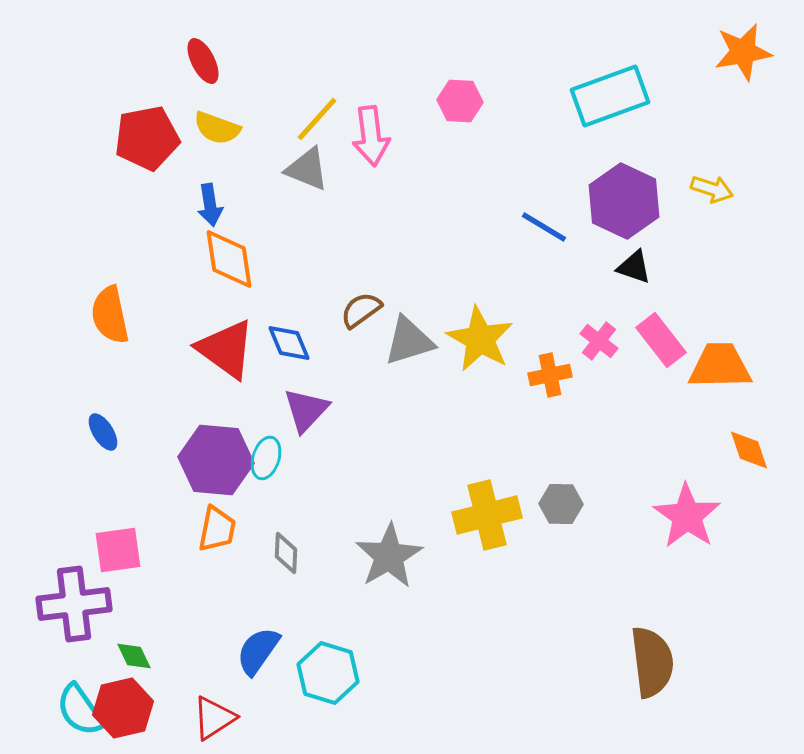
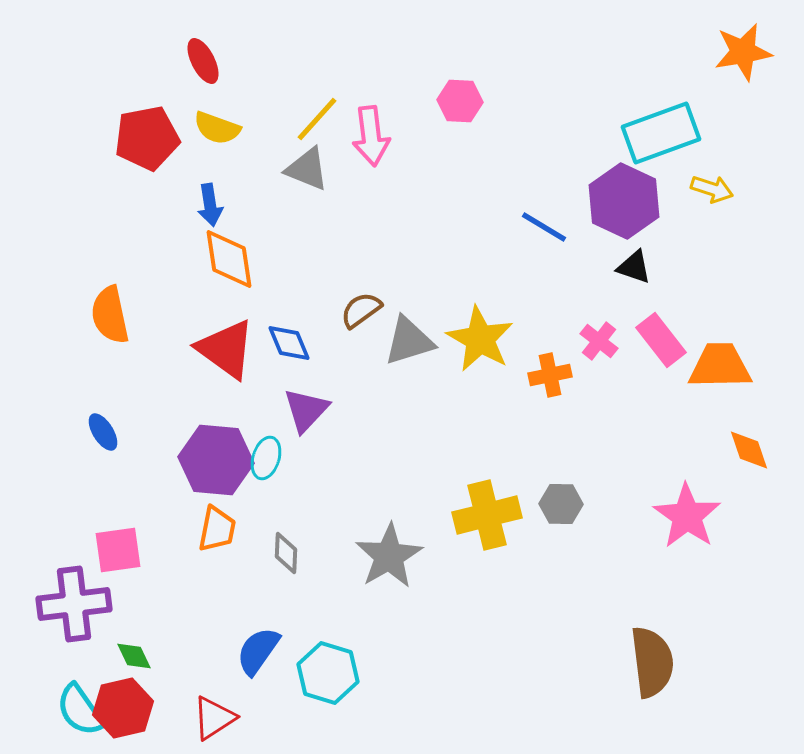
cyan rectangle at (610, 96): moved 51 px right, 37 px down
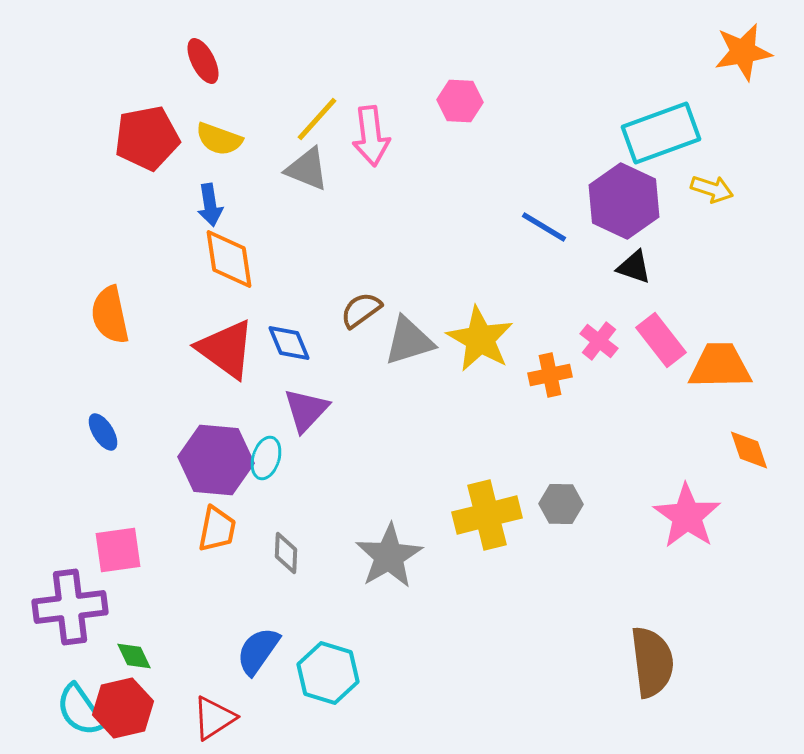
yellow semicircle at (217, 128): moved 2 px right, 11 px down
purple cross at (74, 604): moved 4 px left, 3 px down
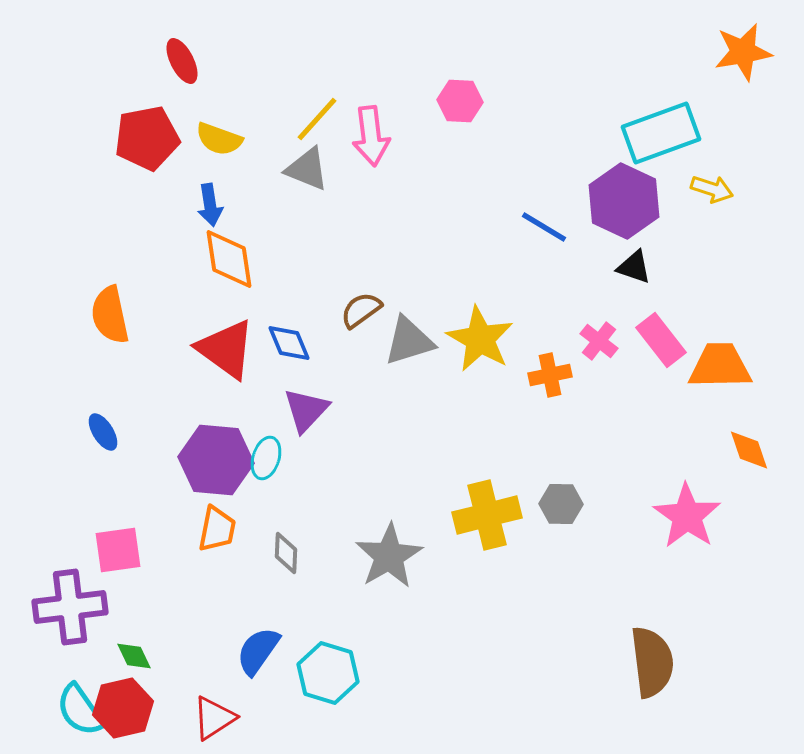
red ellipse at (203, 61): moved 21 px left
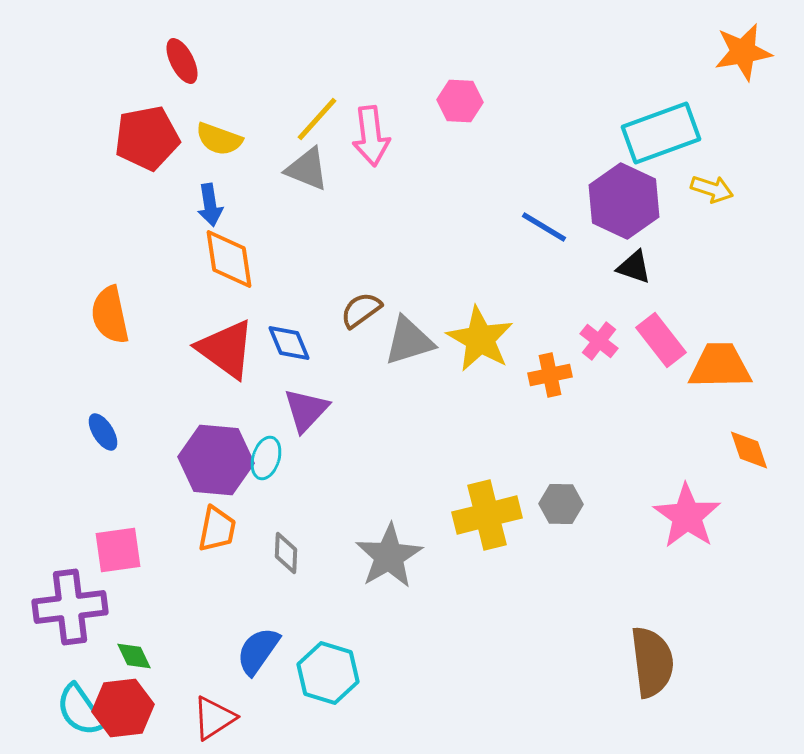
red hexagon at (123, 708): rotated 6 degrees clockwise
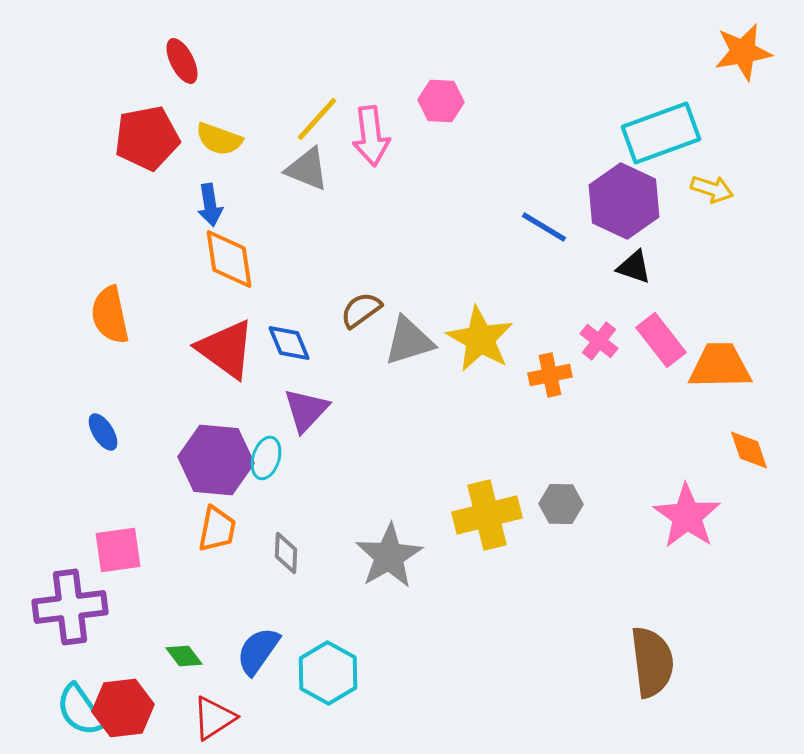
pink hexagon at (460, 101): moved 19 px left
green diamond at (134, 656): moved 50 px right; rotated 12 degrees counterclockwise
cyan hexagon at (328, 673): rotated 12 degrees clockwise
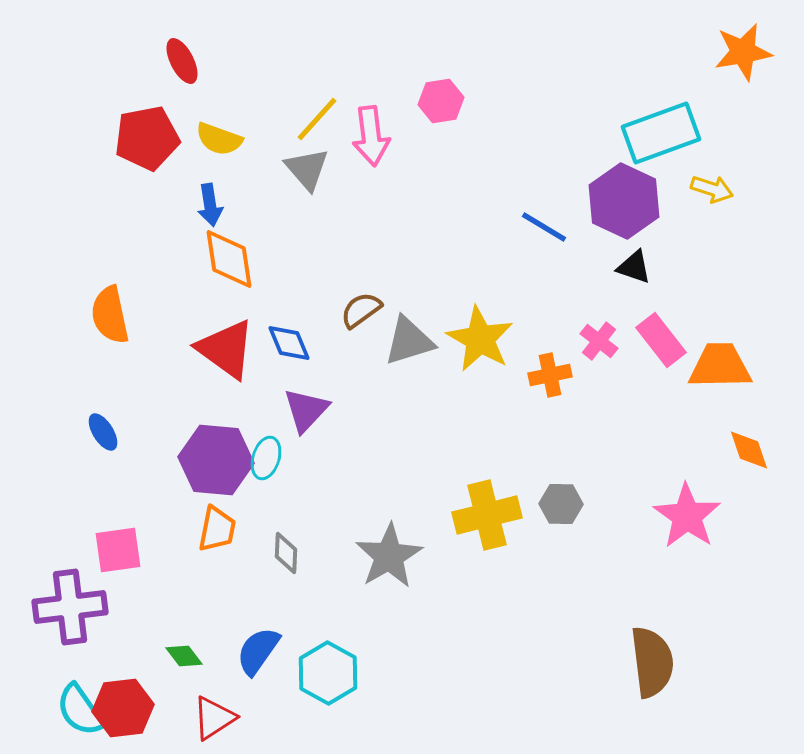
pink hexagon at (441, 101): rotated 12 degrees counterclockwise
gray triangle at (307, 169): rotated 27 degrees clockwise
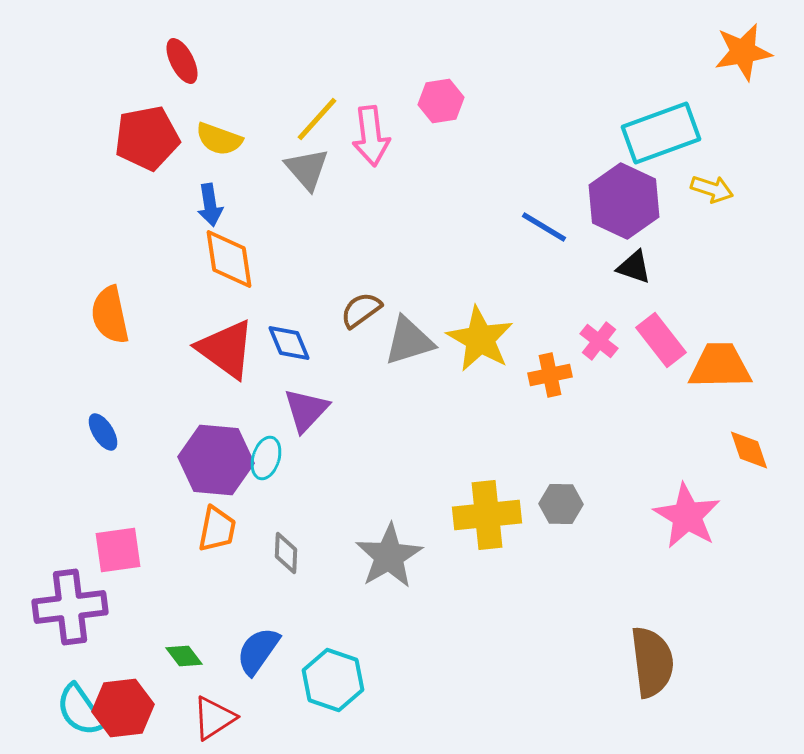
yellow cross at (487, 515): rotated 8 degrees clockwise
pink star at (687, 516): rotated 4 degrees counterclockwise
cyan hexagon at (328, 673): moved 5 px right, 7 px down; rotated 10 degrees counterclockwise
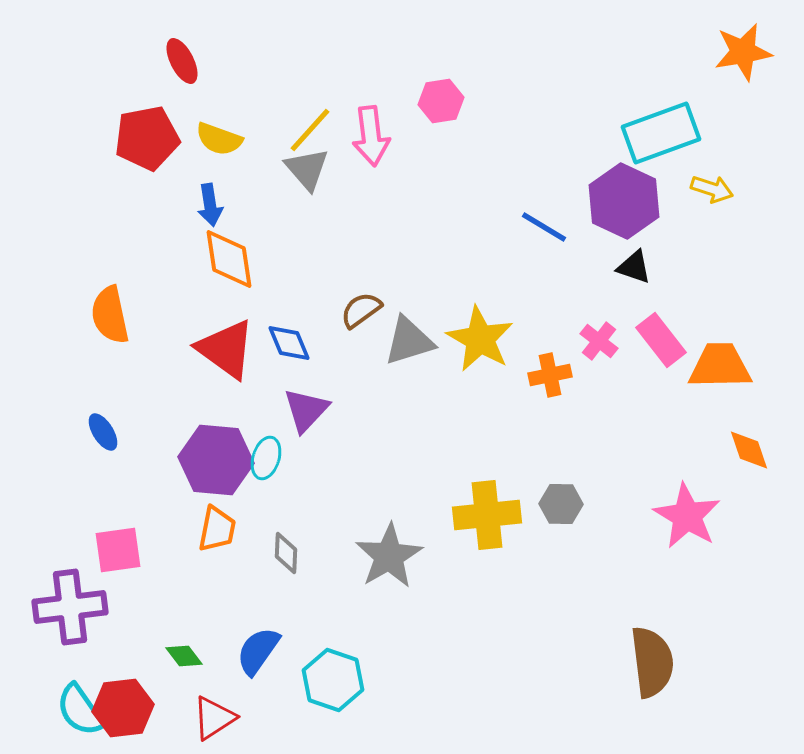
yellow line at (317, 119): moved 7 px left, 11 px down
